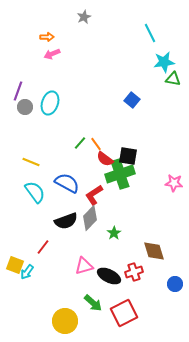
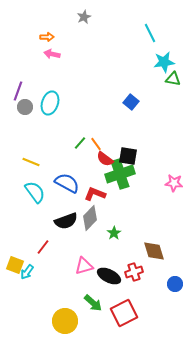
pink arrow: rotated 35 degrees clockwise
blue square: moved 1 px left, 2 px down
red L-shape: moved 1 px right, 1 px up; rotated 55 degrees clockwise
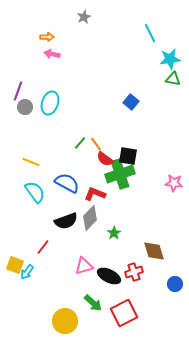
cyan star: moved 6 px right, 3 px up
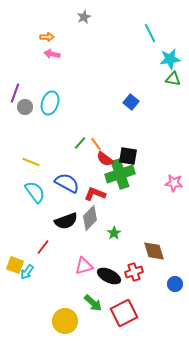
purple line: moved 3 px left, 2 px down
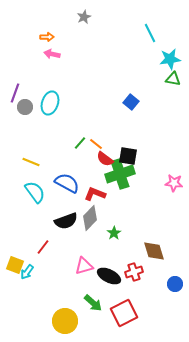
orange line: rotated 16 degrees counterclockwise
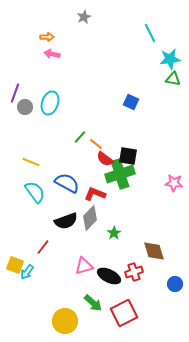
blue square: rotated 14 degrees counterclockwise
green line: moved 6 px up
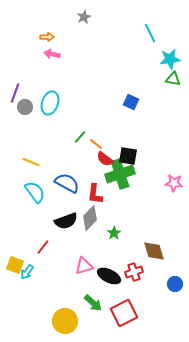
red L-shape: rotated 105 degrees counterclockwise
